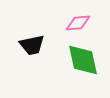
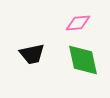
black trapezoid: moved 9 px down
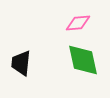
black trapezoid: moved 11 px left, 9 px down; rotated 108 degrees clockwise
